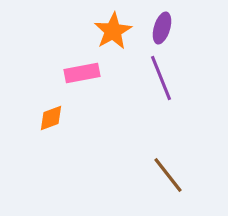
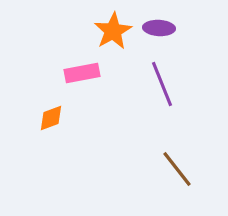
purple ellipse: moved 3 px left; rotated 76 degrees clockwise
purple line: moved 1 px right, 6 px down
brown line: moved 9 px right, 6 px up
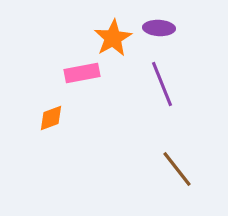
orange star: moved 7 px down
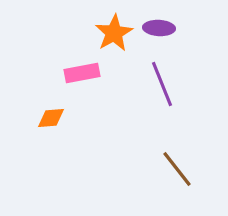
orange star: moved 1 px right, 5 px up
orange diamond: rotated 16 degrees clockwise
